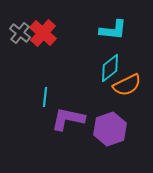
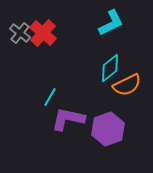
cyan L-shape: moved 2 px left, 7 px up; rotated 32 degrees counterclockwise
cyan line: moved 5 px right; rotated 24 degrees clockwise
purple hexagon: moved 2 px left
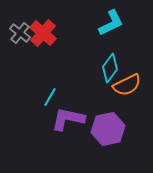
cyan diamond: rotated 16 degrees counterclockwise
purple hexagon: rotated 8 degrees clockwise
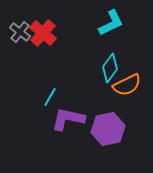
gray cross: moved 1 px up
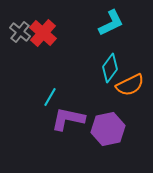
orange semicircle: moved 3 px right
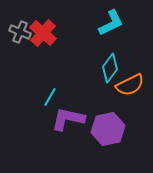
gray cross: rotated 15 degrees counterclockwise
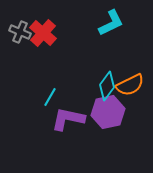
cyan diamond: moved 3 px left, 18 px down
purple hexagon: moved 17 px up
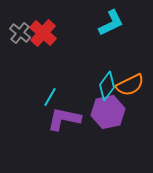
gray cross: moved 1 px down; rotated 15 degrees clockwise
purple L-shape: moved 4 px left
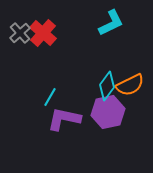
gray cross: rotated 10 degrees clockwise
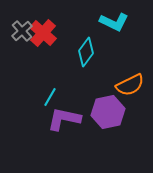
cyan L-shape: moved 3 px right, 1 px up; rotated 52 degrees clockwise
gray cross: moved 2 px right, 2 px up
cyan diamond: moved 21 px left, 34 px up
